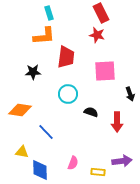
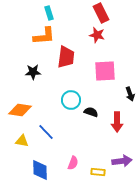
cyan circle: moved 3 px right, 6 px down
yellow triangle: moved 11 px up
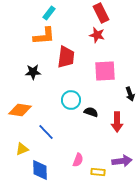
cyan rectangle: rotated 56 degrees clockwise
yellow triangle: moved 8 px down; rotated 32 degrees counterclockwise
pink semicircle: moved 5 px right, 3 px up
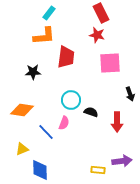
pink square: moved 5 px right, 8 px up
orange diamond: moved 2 px right
pink semicircle: moved 14 px left, 37 px up
yellow rectangle: moved 2 px up
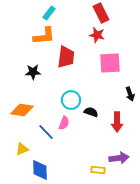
purple arrow: moved 3 px left, 3 px up
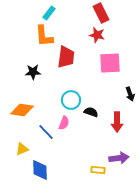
orange L-shape: rotated 90 degrees clockwise
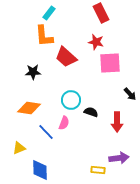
red star: moved 1 px left, 7 px down
red trapezoid: rotated 125 degrees clockwise
black arrow: rotated 24 degrees counterclockwise
orange diamond: moved 7 px right, 2 px up
yellow triangle: moved 3 px left, 1 px up
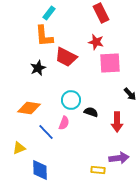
red trapezoid: rotated 15 degrees counterclockwise
black star: moved 5 px right, 4 px up; rotated 21 degrees counterclockwise
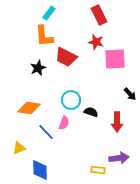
red rectangle: moved 2 px left, 2 px down
pink square: moved 5 px right, 4 px up
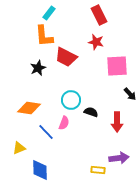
pink square: moved 2 px right, 7 px down
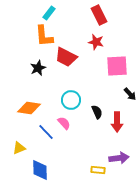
black semicircle: moved 6 px right; rotated 48 degrees clockwise
pink semicircle: rotated 64 degrees counterclockwise
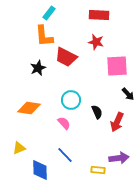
red rectangle: rotated 60 degrees counterclockwise
black arrow: moved 2 px left
red arrow: rotated 24 degrees clockwise
blue line: moved 19 px right, 23 px down
